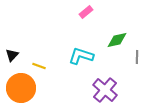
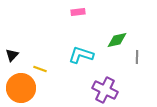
pink rectangle: moved 8 px left; rotated 32 degrees clockwise
cyan L-shape: moved 1 px up
yellow line: moved 1 px right, 3 px down
purple cross: rotated 15 degrees counterclockwise
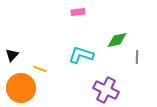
purple cross: moved 1 px right
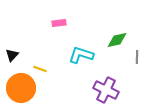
pink rectangle: moved 19 px left, 11 px down
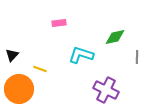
green diamond: moved 2 px left, 3 px up
orange circle: moved 2 px left, 1 px down
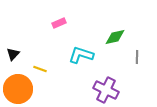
pink rectangle: rotated 16 degrees counterclockwise
black triangle: moved 1 px right, 1 px up
orange circle: moved 1 px left
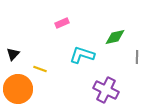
pink rectangle: moved 3 px right
cyan L-shape: moved 1 px right
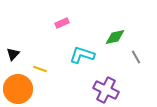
gray line: moved 1 px left; rotated 32 degrees counterclockwise
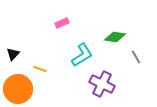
green diamond: rotated 20 degrees clockwise
cyan L-shape: rotated 130 degrees clockwise
purple cross: moved 4 px left, 6 px up
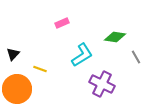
orange circle: moved 1 px left
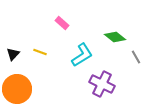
pink rectangle: rotated 64 degrees clockwise
green diamond: rotated 30 degrees clockwise
yellow line: moved 17 px up
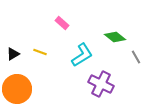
black triangle: rotated 16 degrees clockwise
purple cross: moved 1 px left
